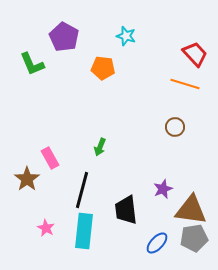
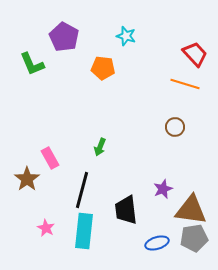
blue ellipse: rotated 30 degrees clockwise
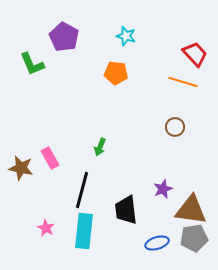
orange pentagon: moved 13 px right, 5 px down
orange line: moved 2 px left, 2 px up
brown star: moved 6 px left, 11 px up; rotated 25 degrees counterclockwise
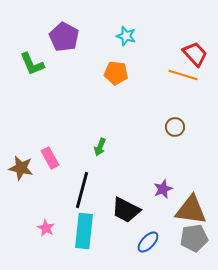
orange line: moved 7 px up
black trapezoid: rotated 56 degrees counterclockwise
blue ellipse: moved 9 px left, 1 px up; rotated 30 degrees counterclockwise
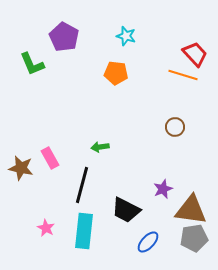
green arrow: rotated 60 degrees clockwise
black line: moved 5 px up
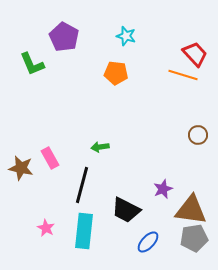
brown circle: moved 23 px right, 8 px down
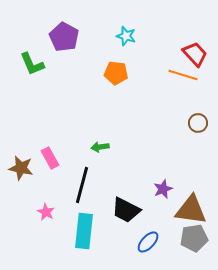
brown circle: moved 12 px up
pink star: moved 16 px up
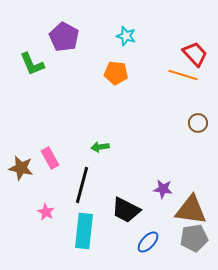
purple star: rotated 30 degrees clockwise
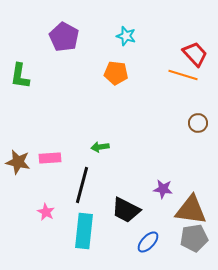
green L-shape: moved 12 px left, 12 px down; rotated 32 degrees clockwise
pink rectangle: rotated 65 degrees counterclockwise
brown star: moved 3 px left, 6 px up
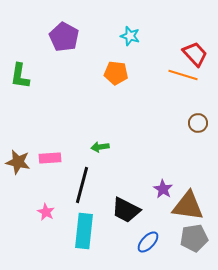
cyan star: moved 4 px right
purple star: rotated 24 degrees clockwise
brown triangle: moved 3 px left, 4 px up
